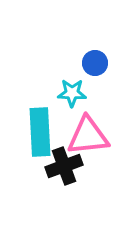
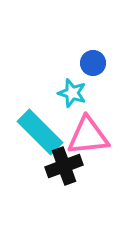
blue circle: moved 2 px left
cyan star: rotated 16 degrees clockwise
cyan rectangle: rotated 42 degrees counterclockwise
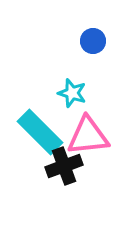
blue circle: moved 22 px up
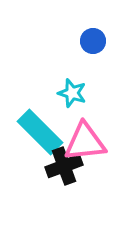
pink triangle: moved 3 px left, 6 px down
